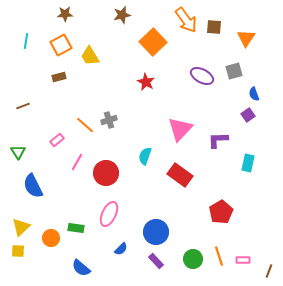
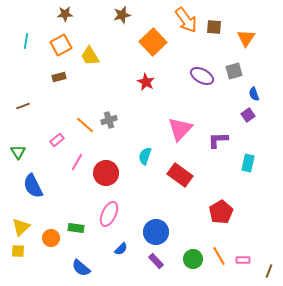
orange line at (219, 256): rotated 12 degrees counterclockwise
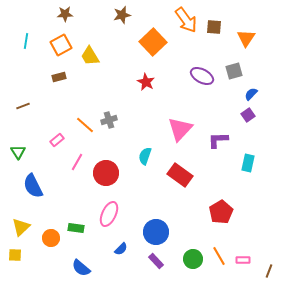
blue semicircle at (254, 94): moved 3 px left; rotated 64 degrees clockwise
yellow square at (18, 251): moved 3 px left, 4 px down
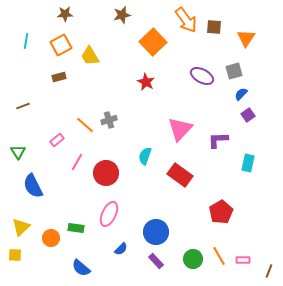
blue semicircle at (251, 94): moved 10 px left
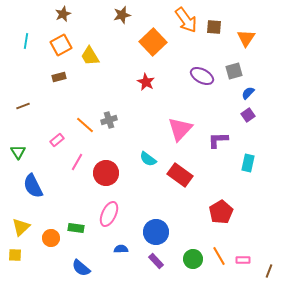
brown star at (65, 14): moved 2 px left; rotated 21 degrees counterclockwise
blue semicircle at (241, 94): moved 7 px right, 1 px up
cyan semicircle at (145, 156): moved 3 px right, 3 px down; rotated 72 degrees counterclockwise
blue semicircle at (121, 249): rotated 136 degrees counterclockwise
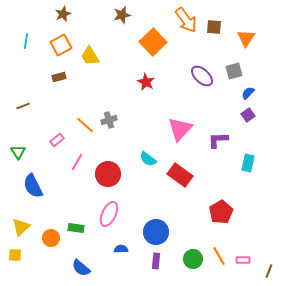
purple ellipse at (202, 76): rotated 15 degrees clockwise
red circle at (106, 173): moved 2 px right, 1 px down
purple rectangle at (156, 261): rotated 49 degrees clockwise
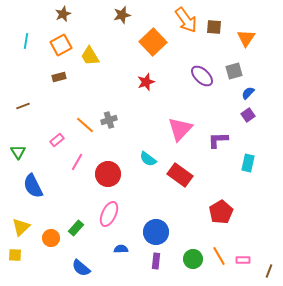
red star at (146, 82): rotated 24 degrees clockwise
green rectangle at (76, 228): rotated 56 degrees counterclockwise
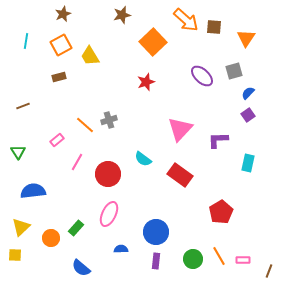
orange arrow at (186, 20): rotated 12 degrees counterclockwise
cyan semicircle at (148, 159): moved 5 px left
blue semicircle at (33, 186): moved 5 px down; rotated 110 degrees clockwise
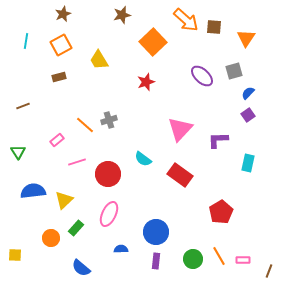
yellow trapezoid at (90, 56): moved 9 px right, 4 px down
pink line at (77, 162): rotated 42 degrees clockwise
yellow triangle at (21, 227): moved 43 px right, 27 px up
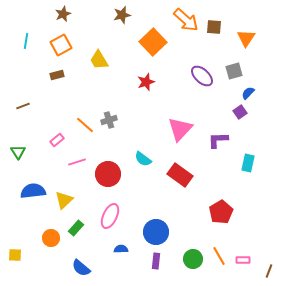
brown rectangle at (59, 77): moved 2 px left, 2 px up
purple square at (248, 115): moved 8 px left, 3 px up
pink ellipse at (109, 214): moved 1 px right, 2 px down
